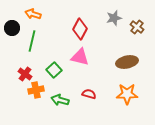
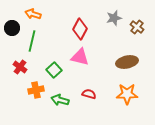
red cross: moved 5 px left, 7 px up
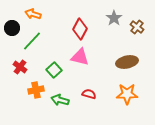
gray star: rotated 21 degrees counterclockwise
green line: rotated 30 degrees clockwise
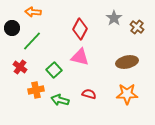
orange arrow: moved 2 px up; rotated 14 degrees counterclockwise
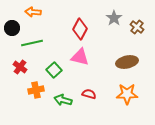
green line: moved 2 px down; rotated 35 degrees clockwise
green arrow: moved 3 px right
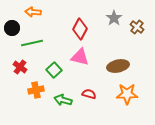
brown ellipse: moved 9 px left, 4 px down
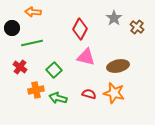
pink triangle: moved 6 px right
orange star: moved 13 px left, 1 px up; rotated 15 degrees clockwise
green arrow: moved 5 px left, 2 px up
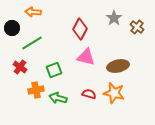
green line: rotated 20 degrees counterclockwise
green square: rotated 21 degrees clockwise
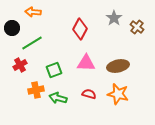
pink triangle: moved 6 px down; rotated 12 degrees counterclockwise
red cross: moved 2 px up; rotated 24 degrees clockwise
orange star: moved 4 px right, 1 px down
